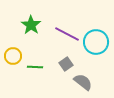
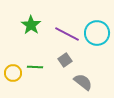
cyan circle: moved 1 px right, 9 px up
yellow circle: moved 17 px down
gray square: moved 1 px left, 4 px up
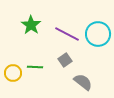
cyan circle: moved 1 px right, 1 px down
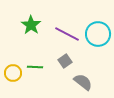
gray square: moved 1 px down
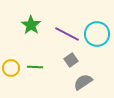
cyan circle: moved 1 px left
gray square: moved 6 px right, 1 px up
yellow circle: moved 2 px left, 5 px up
gray semicircle: rotated 72 degrees counterclockwise
